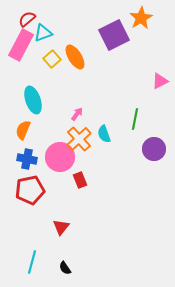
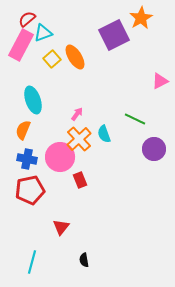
green line: rotated 75 degrees counterclockwise
black semicircle: moved 19 px right, 8 px up; rotated 24 degrees clockwise
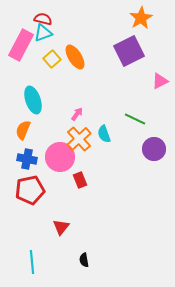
red semicircle: moved 16 px right; rotated 54 degrees clockwise
purple square: moved 15 px right, 16 px down
cyan line: rotated 20 degrees counterclockwise
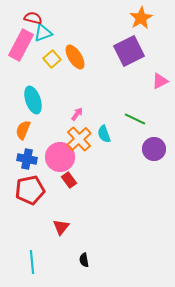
red semicircle: moved 10 px left, 1 px up
red rectangle: moved 11 px left; rotated 14 degrees counterclockwise
